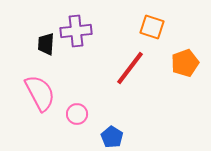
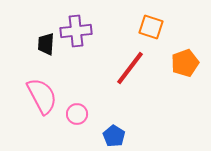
orange square: moved 1 px left
pink semicircle: moved 2 px right, 3 px down
blue pentagon: moved 2 px right, 1 px up
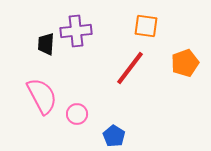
orange square: moved 5 px left, 1 px up; rotated 10 degrees counterclockwise
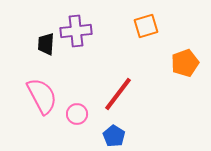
orange square: rotated 25 degrees counterclockwise
red line: moved 12 px left, 26 px down
